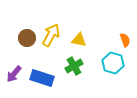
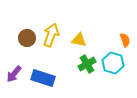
yellow arrow: rotated 10 degrees counterclockwise
green cross: moved 13 px right, 2 px up
blue rectangle: moved 1 px right
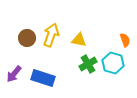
green cross: moved 1 px right
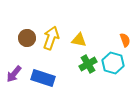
yellow arrow: moved 3 px down
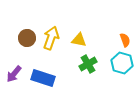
cyan hexagon: moved 9 px right
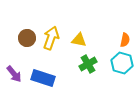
orange semicircle: rotated 32 degrees clockwise
purple arrow: rotated 78 degrees counterclockwise
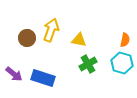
yellow arrow: moved 8 px up
purple arrow: rotated 12 degrees counterclockwise
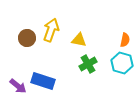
purple arrow: moved 4 px right, 12 px down
blue rectangle: moved 3 px down
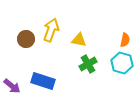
brown circle: moved 1 px left, 1 px down
purple arrow: moved 6 px left
